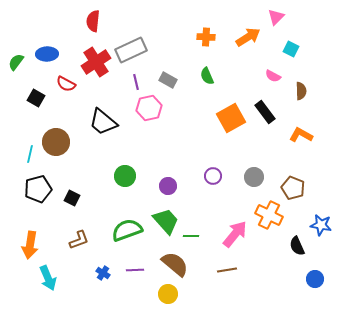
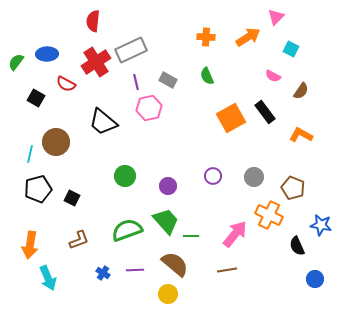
brown semicircle at (301, 91): rotated 36 degrees clockwise
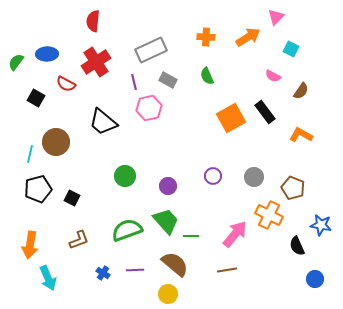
gray rectangle at (131, 50): moved 20 px right
purple line at (136, 82): moved 2 px left
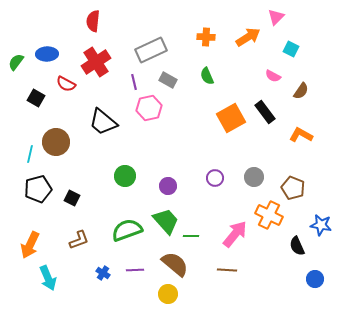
purple circle at (213, 176): moved 2 px right, 2 px down
orange arrow at (30, 245): rotated 16 degrees clockwise
brown line at (227, 270): rotated 12 degrees clockwise
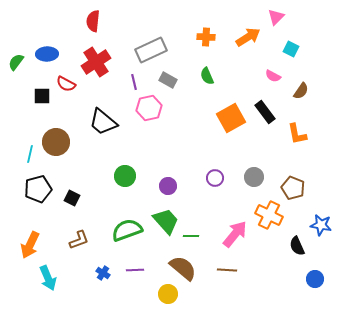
black square at (36, 98): moved 6 px right, 2 px up; rotated 30 degrees counterclockwise
orange L-shape at (301, 135): moved 4 px left, 1 px up; rotated 130 degrees counterclockwise
brown semicircle at (175, 264): moved 8 px right, 4 px down
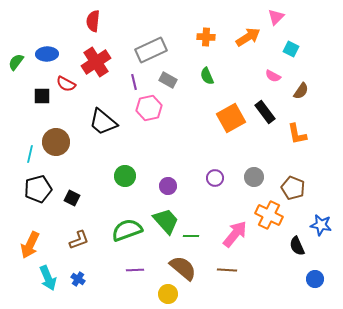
blue cross at (103, 273): moved 25 px left, 6 px down
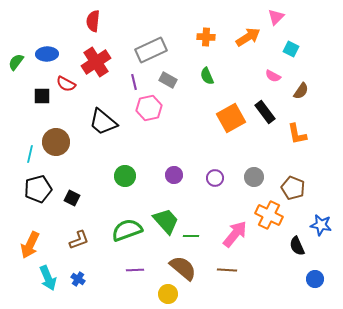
purple circle at (168, 186): moved 6 px right, 11 px up
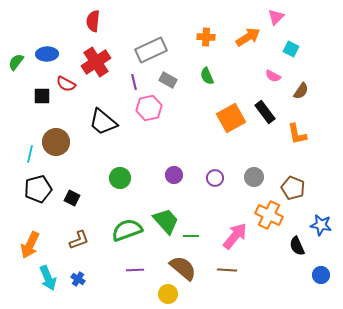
green circle at (125, 176): moved 5 px left, 2 px down
pink arrow at (235, 234): moved 2 px down
blue circle at (315, 279): moved 6 px right, 4 px up
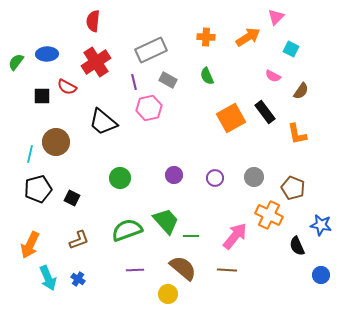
red semicircle at (66, 84): moved 1 px right, 3 px down
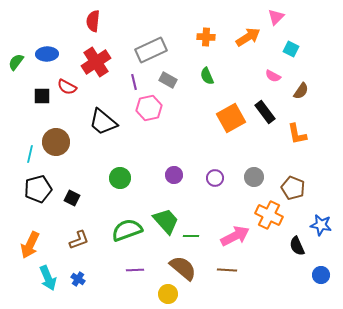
pink arrow at (235, 236): rotated 24 degrees clockwise
